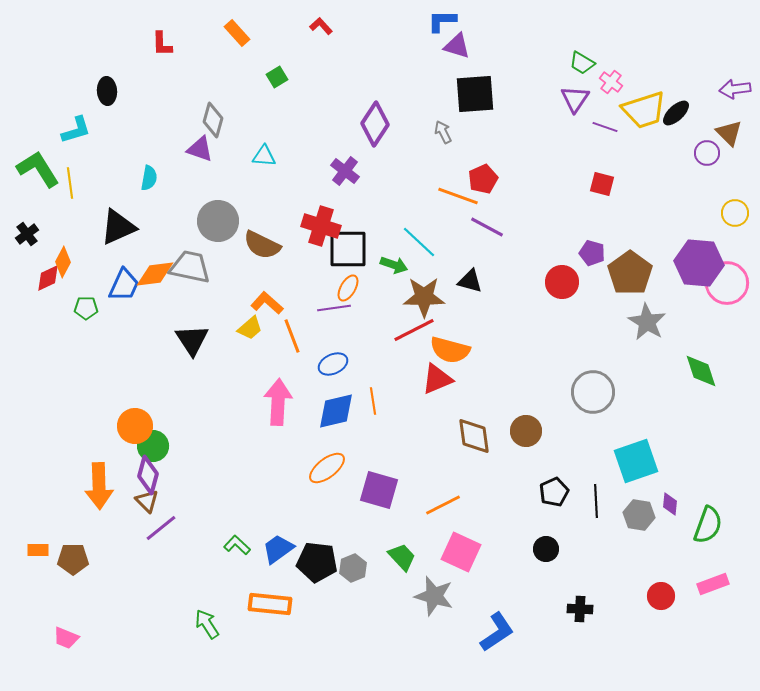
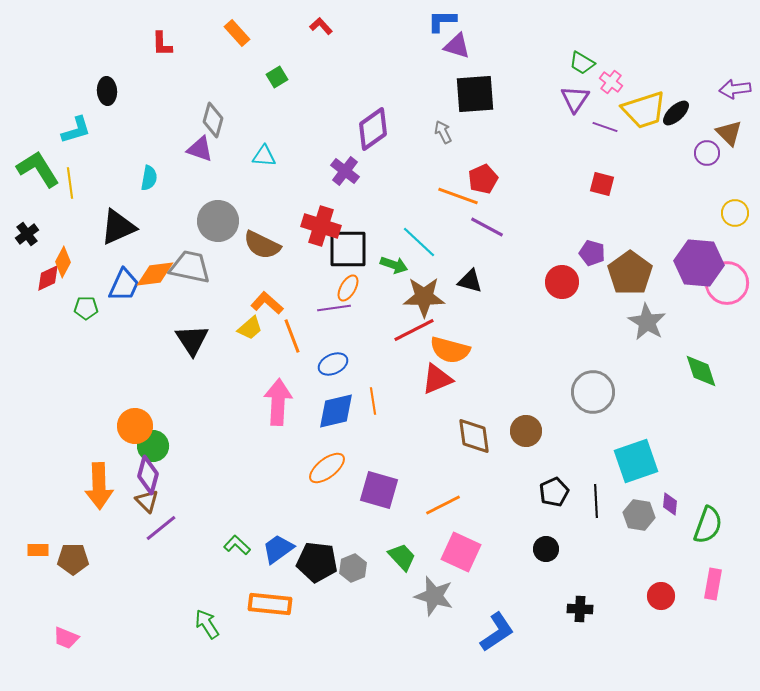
purple diamond at (375, 124): moved 2 px left, 5 px down; rotated 21 degrees clockwise
pink rectangle at (713, 584): rotated 60 degrees counterclockwise
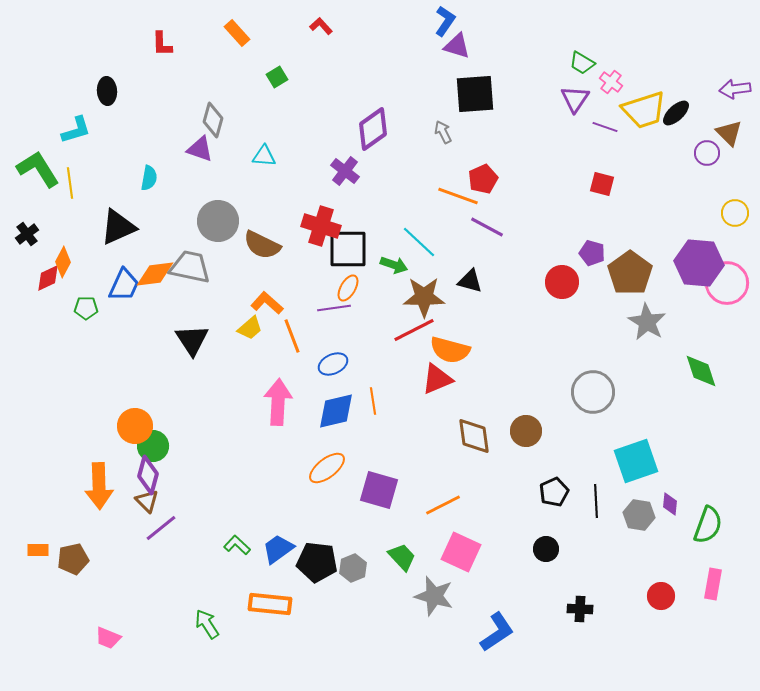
blue L-shape at (442, 21): moved 3 px right; rotated 124 degrees clockwise
brown pentagon at (73, 559): rotated 12 degrees counterclockwise
pink trapezoid at (66, 638): moved 42 px right
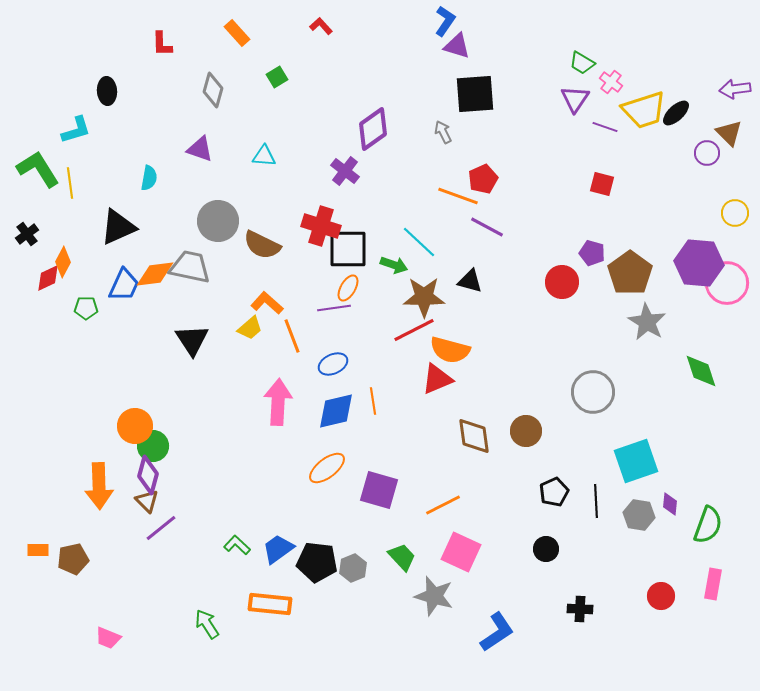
gray diamond at (213, 120): moved 30 px up
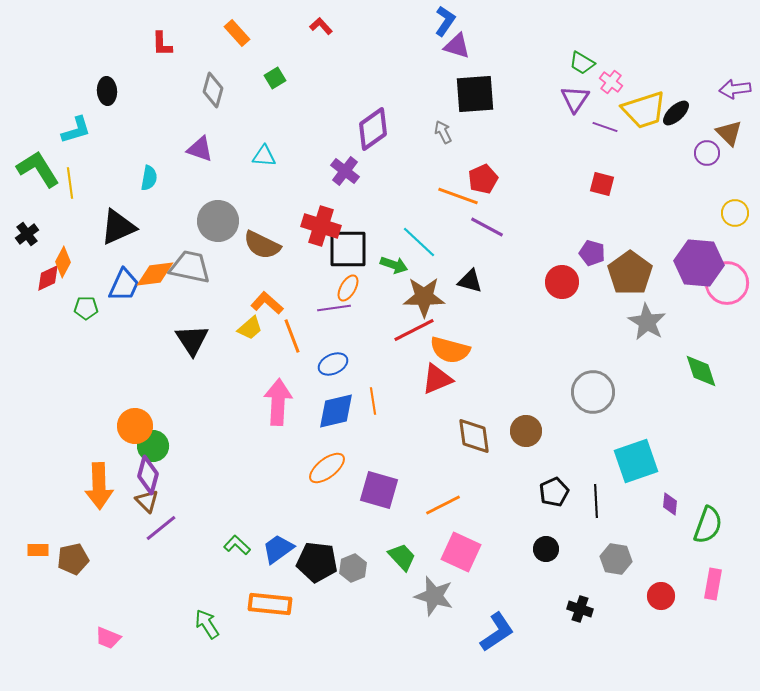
green square at (277, 77): moved 2 px left, 1 px down
gray hexagon at (639, 515): moved 23 px left, 44 px down
black cross at (580, 609): rotated 15 degrees clockwise
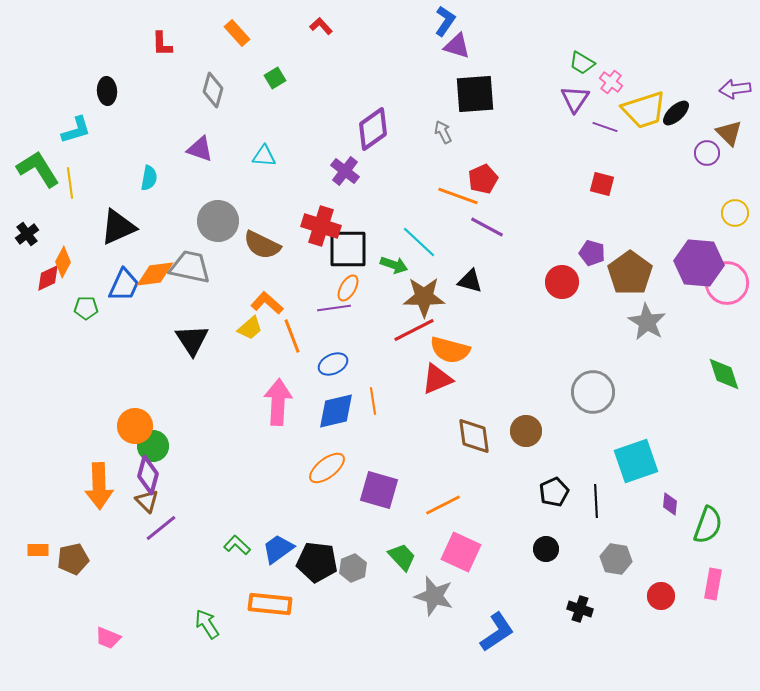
green diamond at (701, 371): moved 23 px right, 3 px down
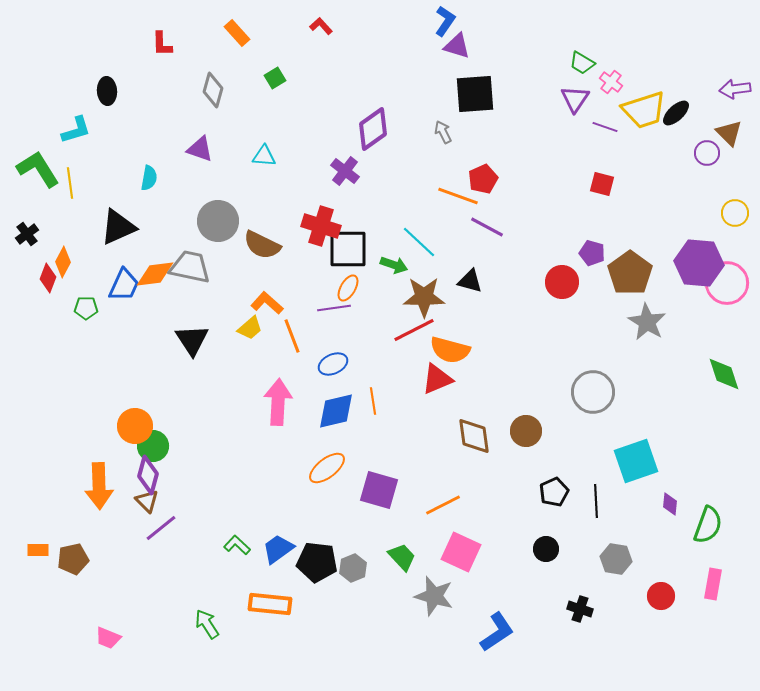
red diamond at (48, 278): rotated 44 degrees counterclockwise
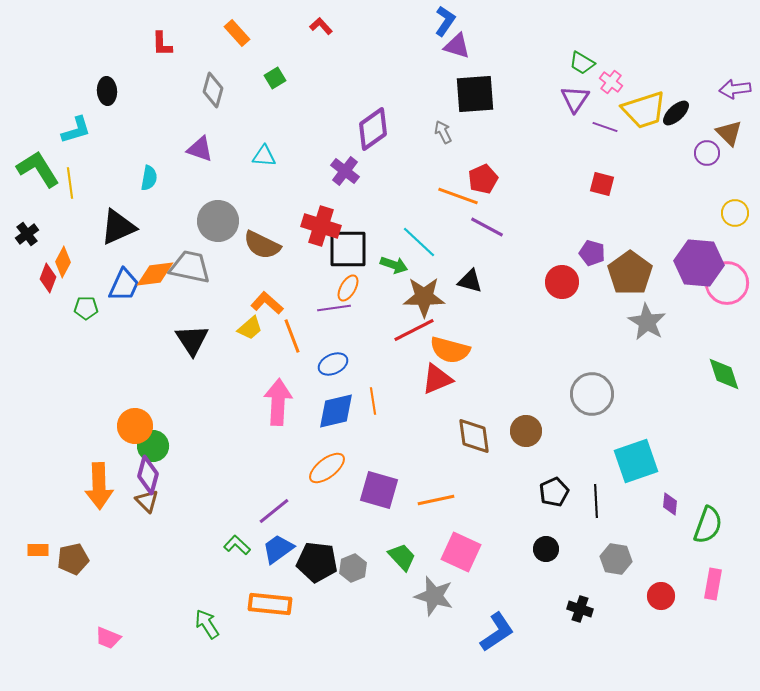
gray circle at (593, 392): moved 1 px left, 2 px down
orange line at (443, 505): moved 7 px left, 5 px up; rotated 15 degrees clockwise
purple line at (161, 528): moved 113 px right, 17 px up
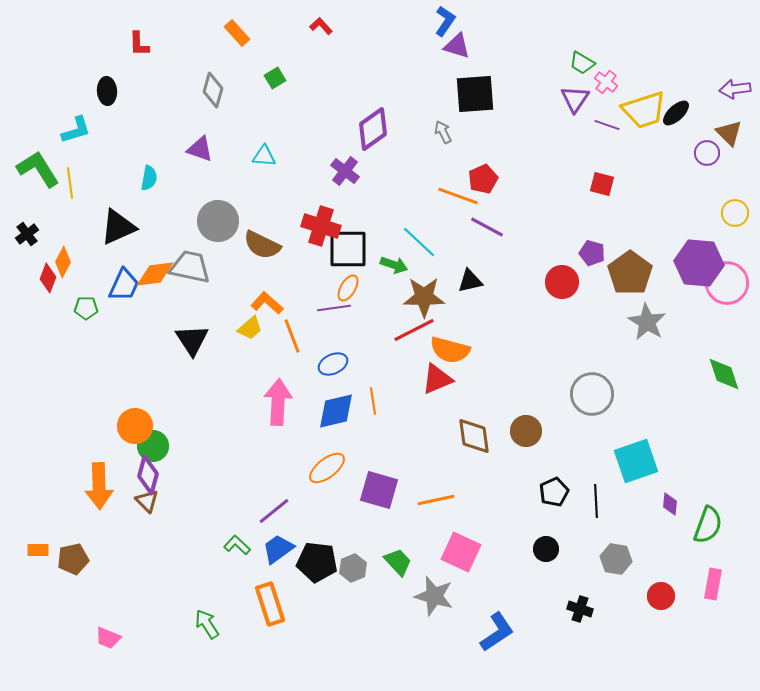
red L-shape at (162, 44): moved 23 px left
pink cross at (611, 82): moved 5 px left
purple line at (605, 127): moved 2 px right, 2 px up
black triangle at (470, 281): rotated 28 degrees counterclockwise
green trapezoid at (402, 557): moved 4 px left, 5 px down
orange rectangle at (270, 604): rotated 66 degrees clockwise
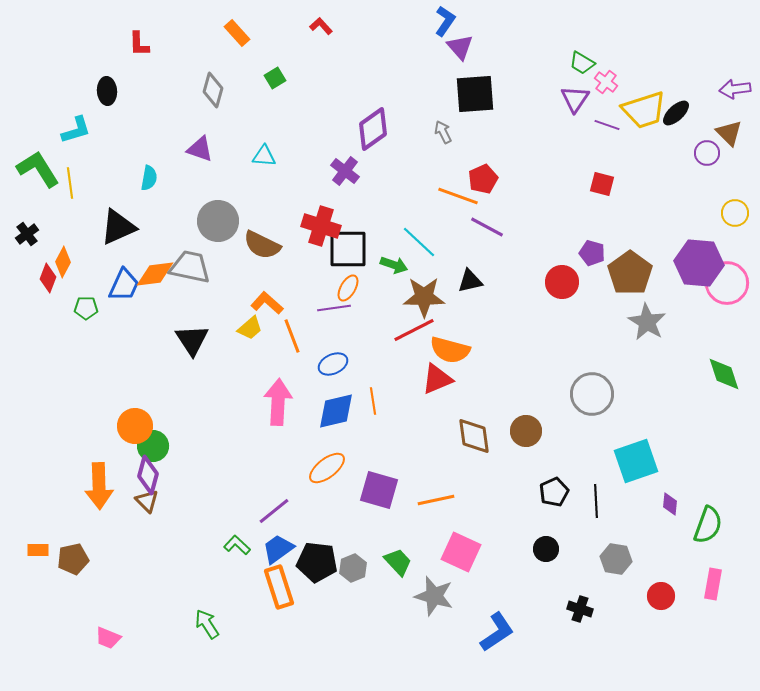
purple triangle at (457, 46): moved 3 px right, 1 px down; rotated 32 degrees clockwise
orange rectangle at (270, 604): moved 9 px right, 17 px up
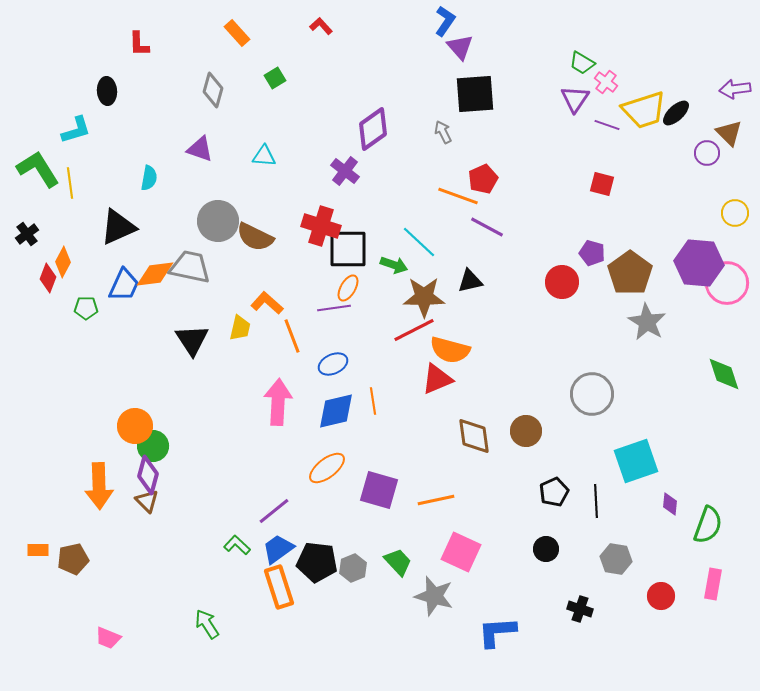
brown semicircle at (262, 245): moved 7 px left, 8 px up
yellow trapezoid at (250, 328): moved 10 px left; rotated 36 degrees counterclockwise
blue L-shape at (497, 632): rotated 150 degrees counterclockwise
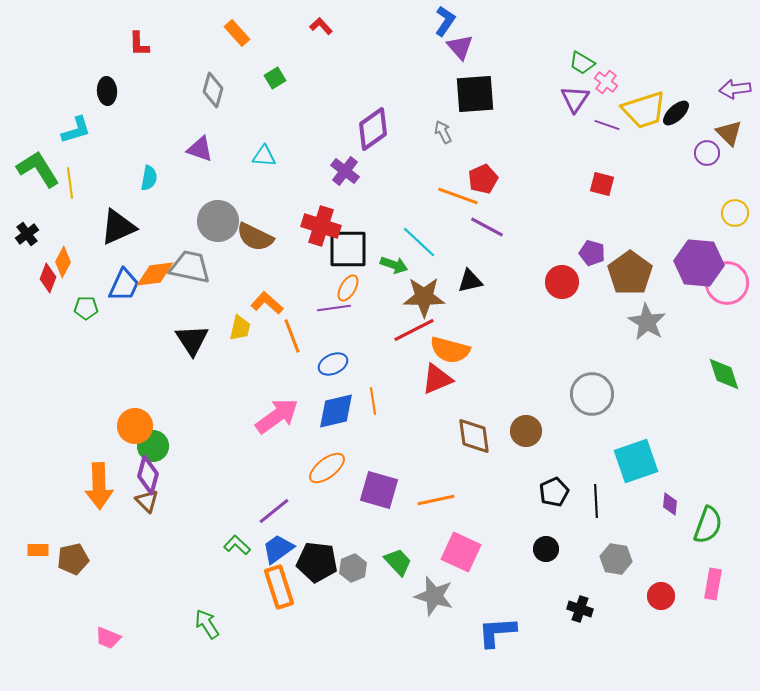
pink arrow at (278, 402): moved 1 px left, 14 px down; rotated 51 degrees clockwise
